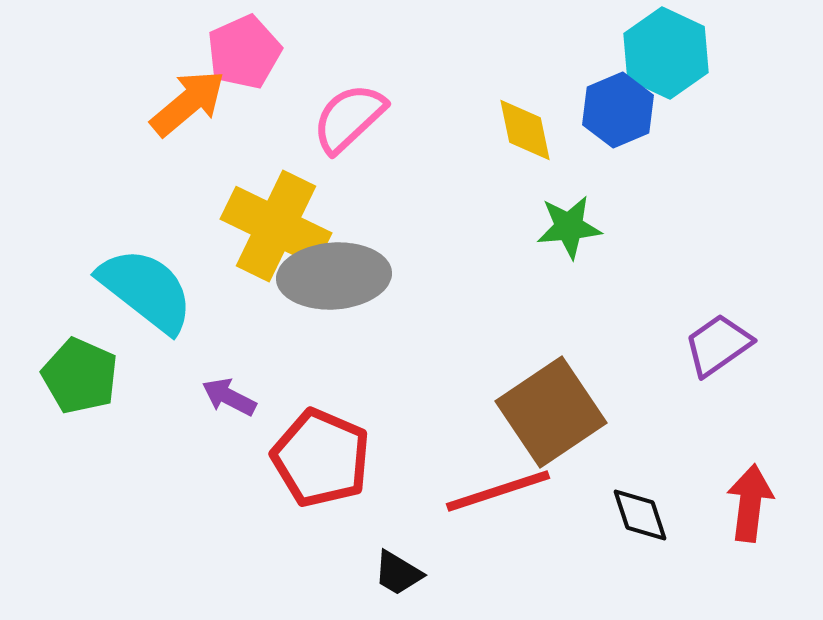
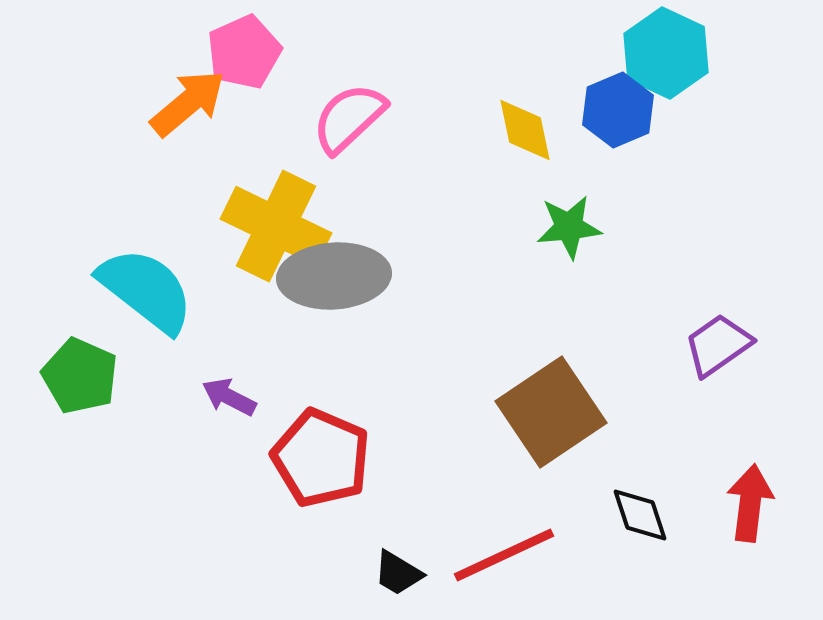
red line: moved 6 px right, 64 px down; rotated 7 degrees counterclockwise
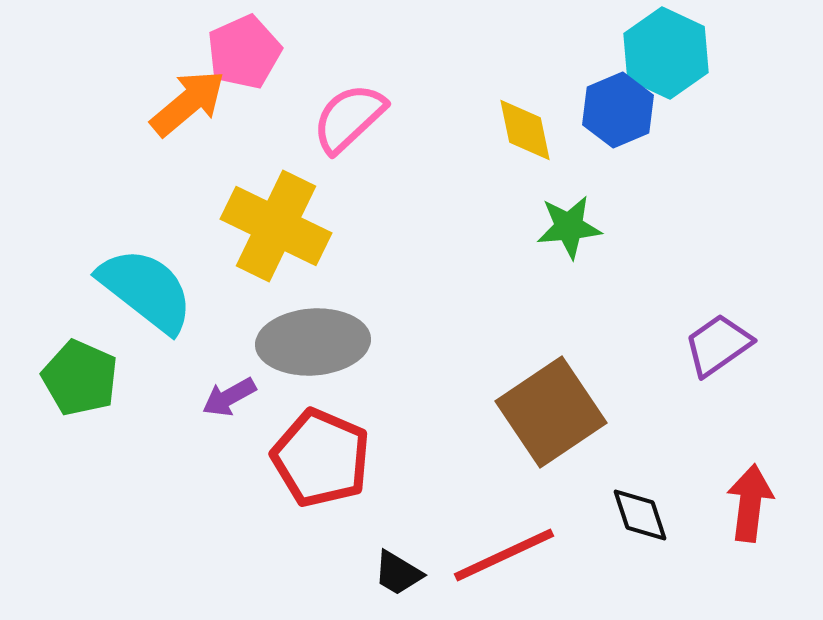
gray ellipse: moved 21 px left, 66 px down
green pentagon: moved 2 px down
purple arrow: rotated 56 degrees counterclockwise
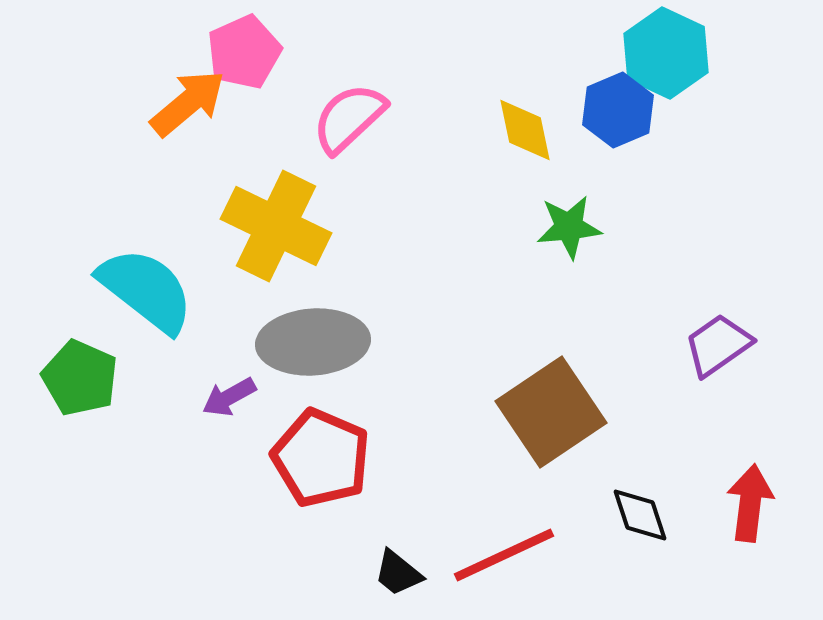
black trapezoid: rotated 8 degrees clockwise
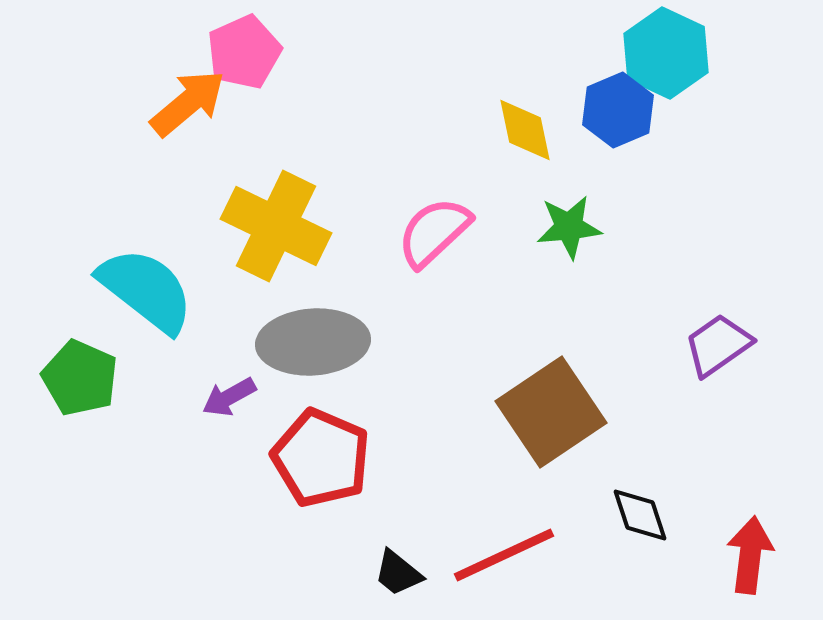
pink semicircle: moved 85 px right, 114 px down
red arrow: moved 52 px down
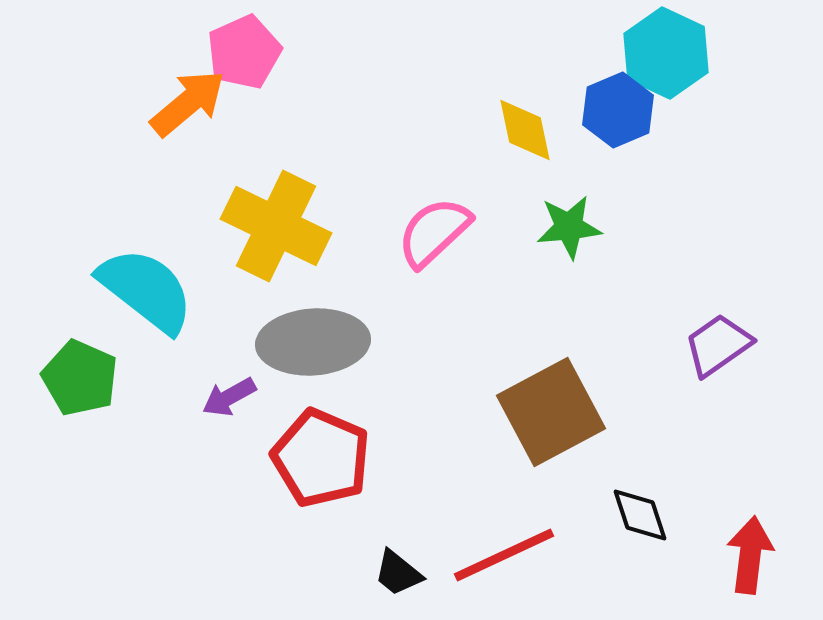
brown square: rotated 6 degrees clockwise
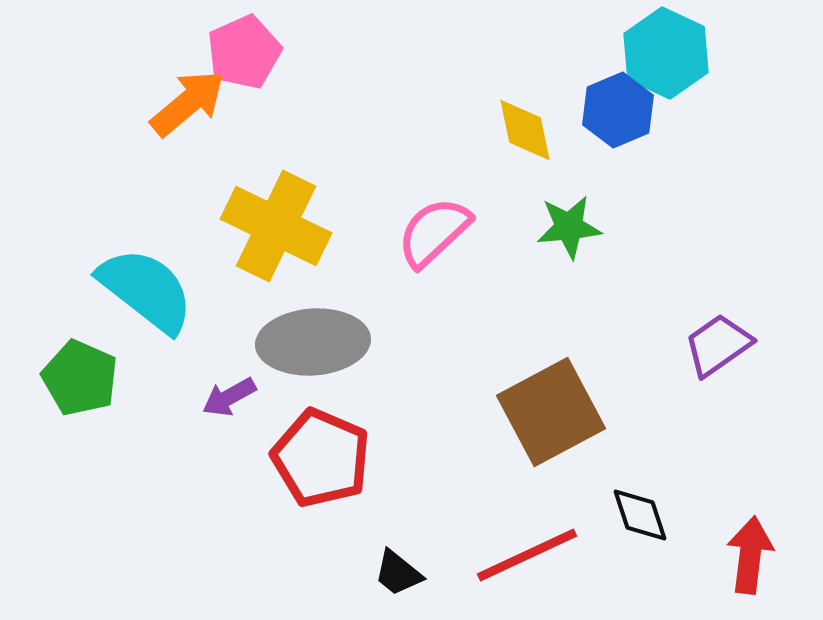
red line: moved 23 px right
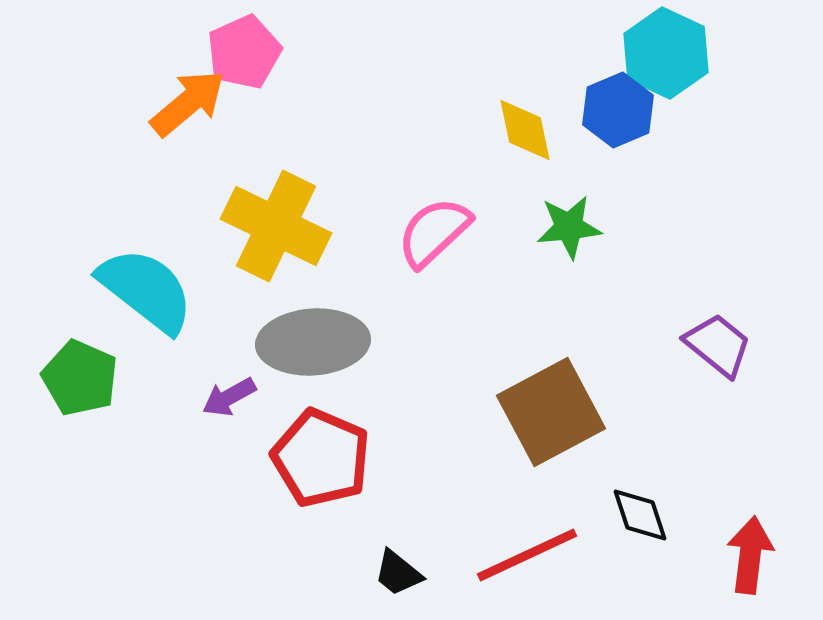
purple trapezoid: rotated 74 degrees clockwise
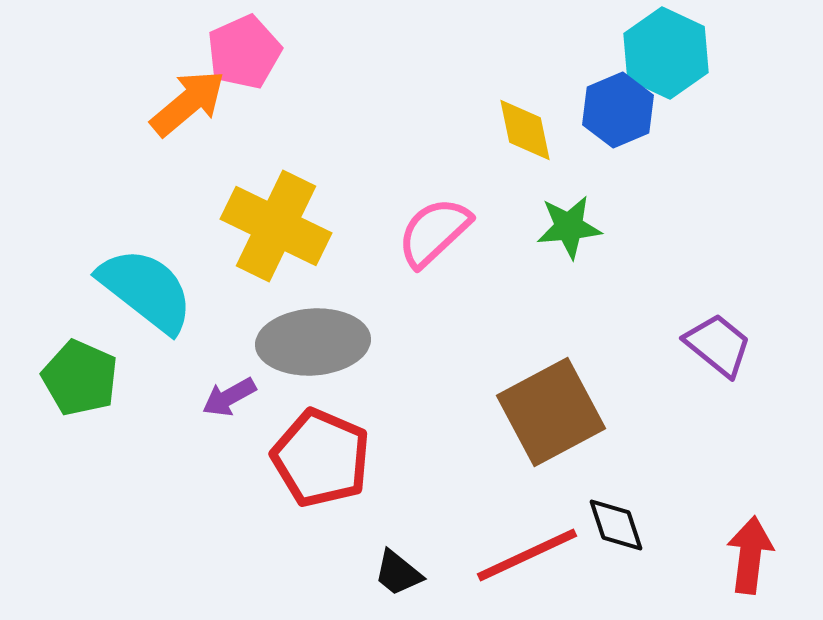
black diamond: moved 24 px left, 10 px down
